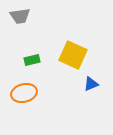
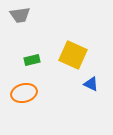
gray trapezoid: moved 1 px up
blue triangle: rotated 49 degrees clockwise
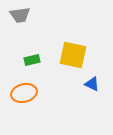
yellow square: rotated 12 degrees counterclockwise
blue triangle: moved 1 px right
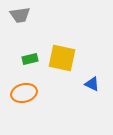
yellow square: moved 11 px left, 3 px down
green rectangle: moved 2 px left, 1 px up
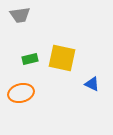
orange ellipse: moved 3 px left
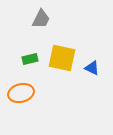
gray trapezoid: moved 21 px right, 4 px down; rotated 55 degrees counterclockwise
blue triangle: moved 16 px up
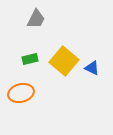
gray trapezoid: moved 5 px left
yellow square: moved 2 px right, 3 px down; rotated 28 degrees clockwise
